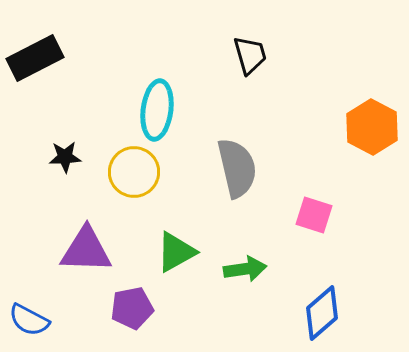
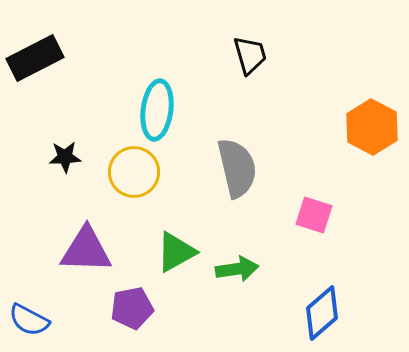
green arrow: moved 8 px left
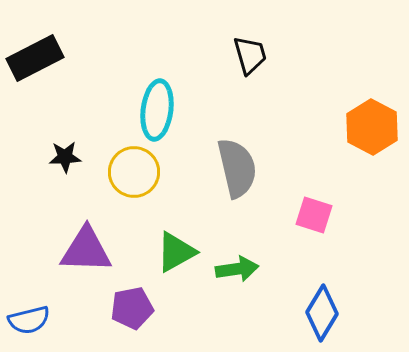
blue diamond: rotated 18 degrees counterclockwise
blue semicircle: rotated 42 degrees counterclockwise
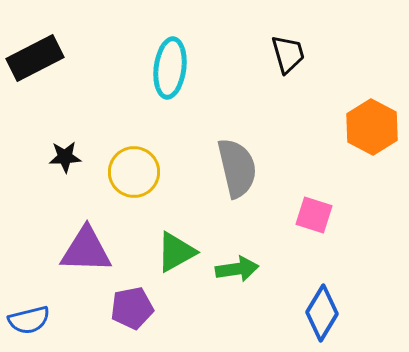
black trapezoid: moved 38 px right, 1 px up
cyan ellipse: moved 13 px right, 42 px up
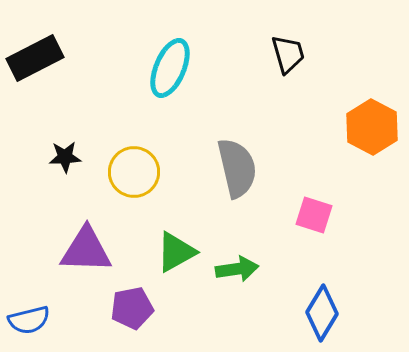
cyan ellipse: rotated 16 degrees clockwise
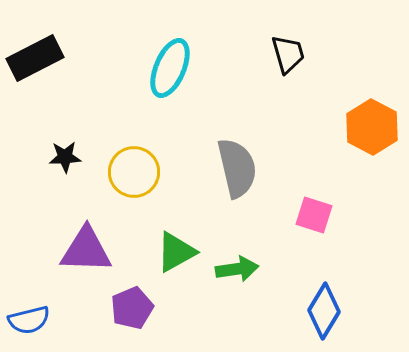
purple pentagon: rotated 12 degrees counterclockwise
blue diamond: moved 2 px right, 2 px up
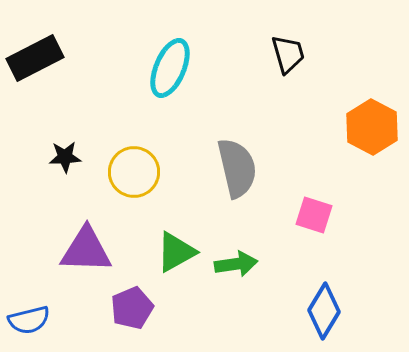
green arrow: moved 1 px left, 5 px up
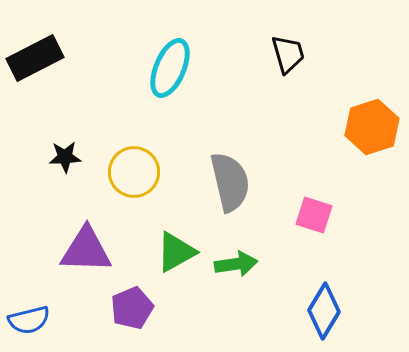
orange hexagon: rotated 14 degrees clockwise
gray semicircle: moved 7 px left, 14 px down
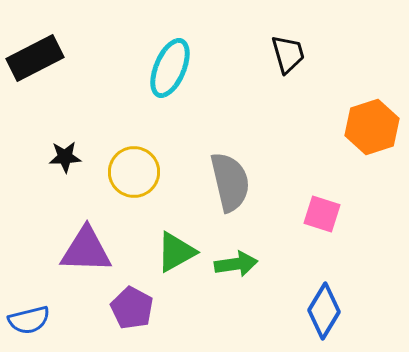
pink square: moved 8 px right, 1 px up
purple pentagon: rotated 21 degrees counterclockwise
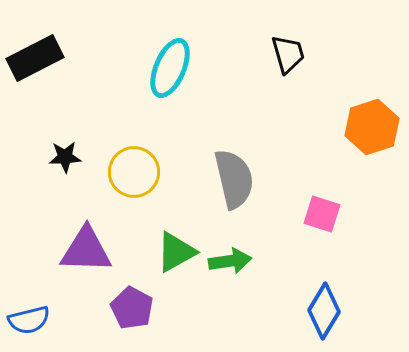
gray semicircle: moved 4 px right, 3 px up
green arrow: moved 6 px left, 3 px up
